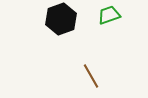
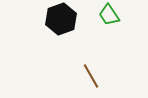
green trapezoid: rotated 105 degrees counterclockwise
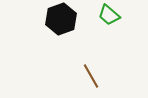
green trapezoid: rotated 15 degrees counterclockwise
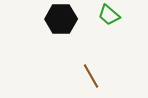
black hexagon: rotated 20 degrees clockwise
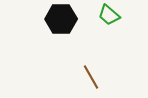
brown line: moved 1 px down
